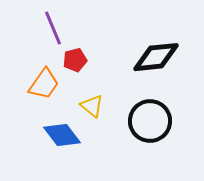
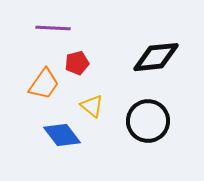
purple line: rotated 64 degrees counterclockwise
red pentagon: moved 2 px right, 3 px down
black circle: moved 2 px left
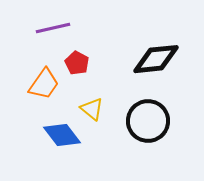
purple line: rotated 16 degrees counterclockwise
black diamond: moved 2 px down
red pentagon: rotated 30 degrees counterclockwise
yellow triangle: moved 3 px down
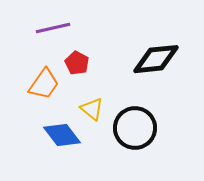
black circle: moved 13 px left, 7 px down
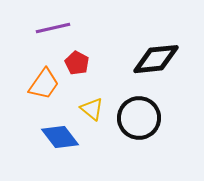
black circle: moved 4 px right, 10 px up
blue diamond: moved 2 px left, 2 px down
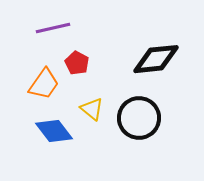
blue diamond: moved 6 px left, 6 px up
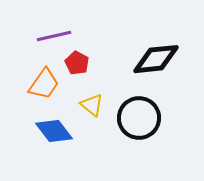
purple line: moved 1 px right, 8 px down
yellow triangle: moved 4 px up
